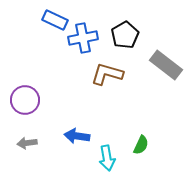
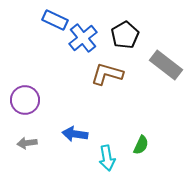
blue cross: rotated 28 degrees counterclockwise
blue arrow: moved 2 px left, 2 px up
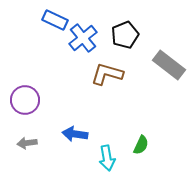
black pentagon: rotated 8 degrees clockwise
gray rectangle: moved 3 px right
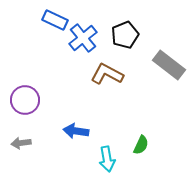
brown L-shape: rotated 12 degrees clockwise
blue arrow: moved 1 px right, 3 px up
gray arrow: moved 6 px left
cyan arrow: moved 1 px down
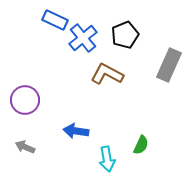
gray rectangle: rotated 76 degrees clockwise
gray arrow: moved 4 px right, 4 px down; rotated 30 degrees clockwise
